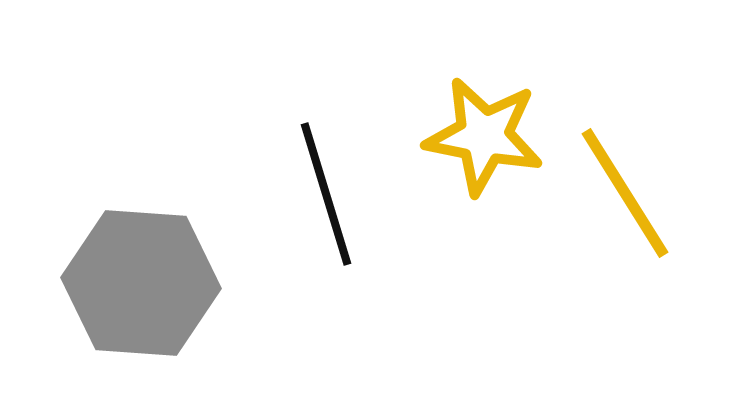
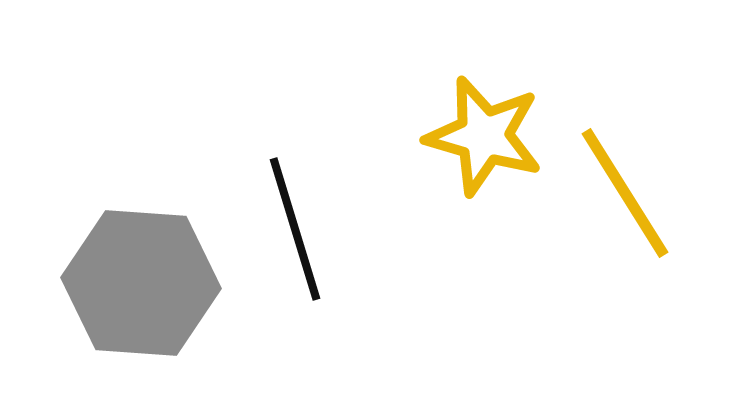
yellow star: rotated 5 degrees clockwise
black line: moved 31 px left, 35 px down
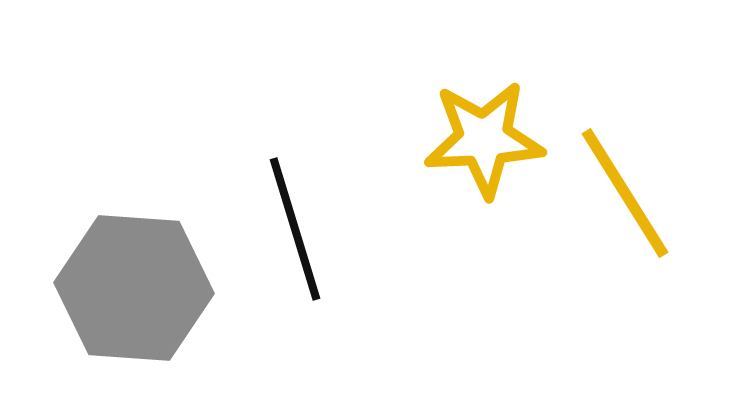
yellow star: moved 3 px down; rotated 19 degrees counterclockwise
gray hexagon: moved 7 px left, 5 px down
